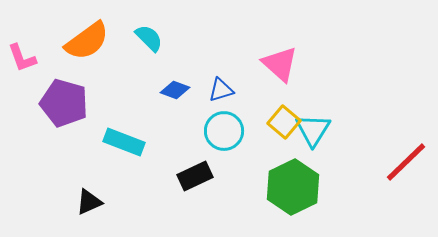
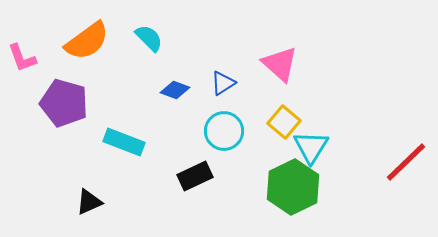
blue triangle: moved 2 px right, 7 px up; rotated 16 degrees counterclockwise
cyan triangle: moved 2 px left, 17 px down
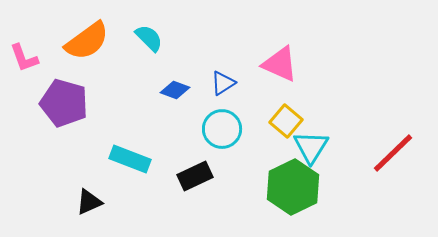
pink L-shape: moved 2 px right
pink triangle: rotated 18 degrees counterclockwise
yellow square: moved 2 px right, 1 px up
cyan circle: moved 2 px left, 2 px up
cyan rectangle: moved 6 px right, 17 px down
red line: moved 13 px left, 9 px up
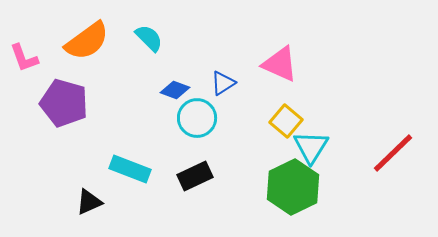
cyan circle: moved 25 px left, 11 px up
cyan rectangle: moved 10 px down
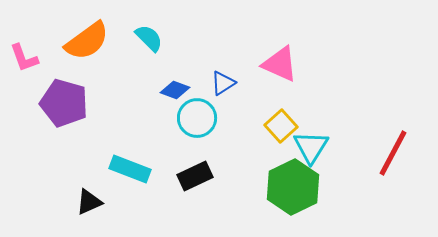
yellow square: moved 5 px left, 5 px down; rotated 8 degrees clockwise
red line: rotated 18 degrees counterclockwise
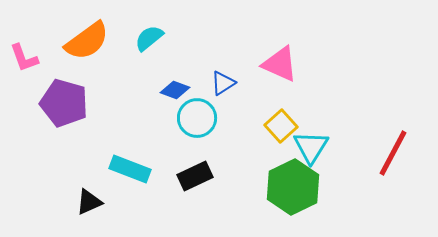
cyan semicircle: rotated 84 degrees counterclockwise
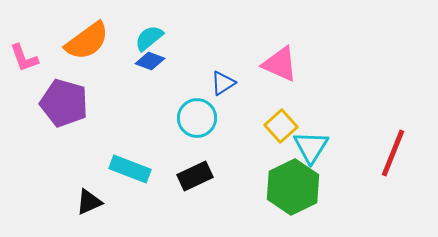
blue diamond: moved 25 px left, 29 px up
red line: rotated 6 degrees counterclockwise
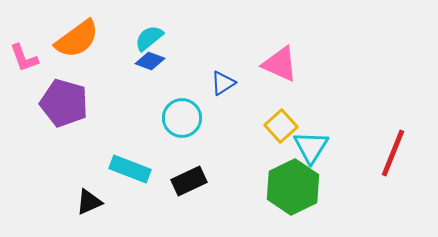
orange semicircle: moved 10 px left, 2 px up
cyan circle: moved 15 px left
black rectangle: moved 6 px left, 5 px down
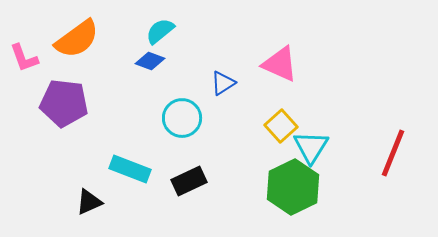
cyan semicircle: moved 11 px right, 7 px up
purple pentagon: rotated 9 degrees counterclockwise
